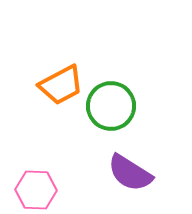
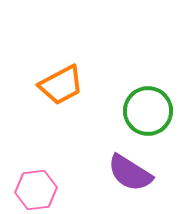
green circle: moved 37 px right, 5 px down
pink hexagon: rotated 9 degrees counterclockwise
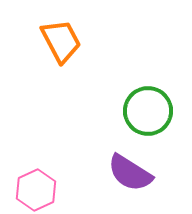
orange trapezoid: moved 44 px up; rotated 90 degrees counterclockwise
pink hexagon: rotated 18 degrees counterclockwise
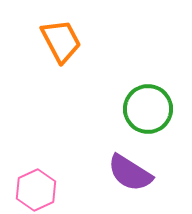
green circle: moved 2 px up
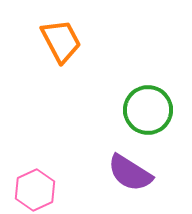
green circle: moved 1 px down
pink hexagon: moved 1 px left
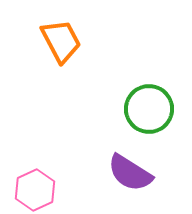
green circle: moved 1 px right, 1 px up
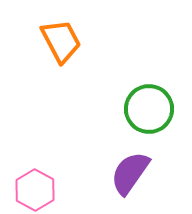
purple semicircle: rotated 93 degrees clockwise
pink hexagon: rotated 6 degrees counterclockwise
